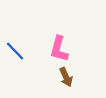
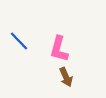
blue line: moved 4 px right, 10 px up
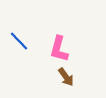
brown arrow: rotated 12 degrees counterclockwise
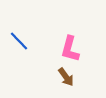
pink L-shape: moved 11 px right
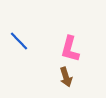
brown arrow: rotated 18 degrees clockwise
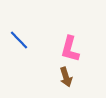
blue line: moved 1 px up
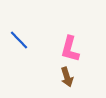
brown arrow: moved 1 px right
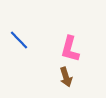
brown arrow: moved 1 px left
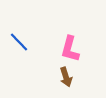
blue line: moved 2 px down
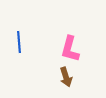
blue line: rotated 40 degrees clockwise
